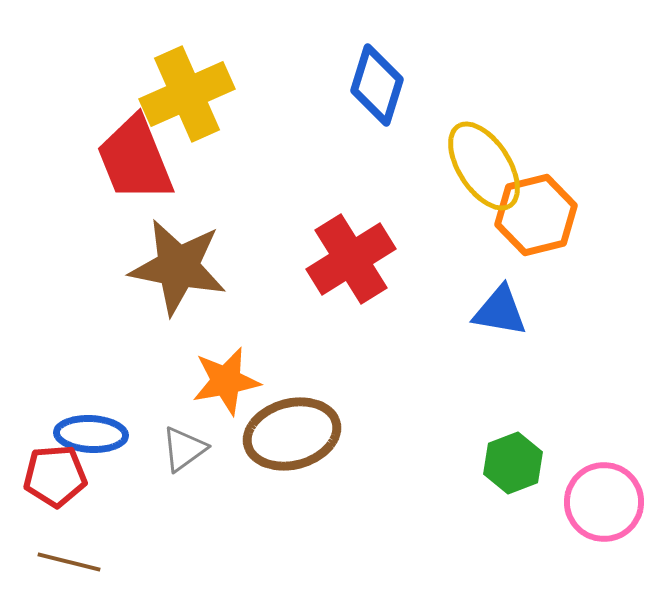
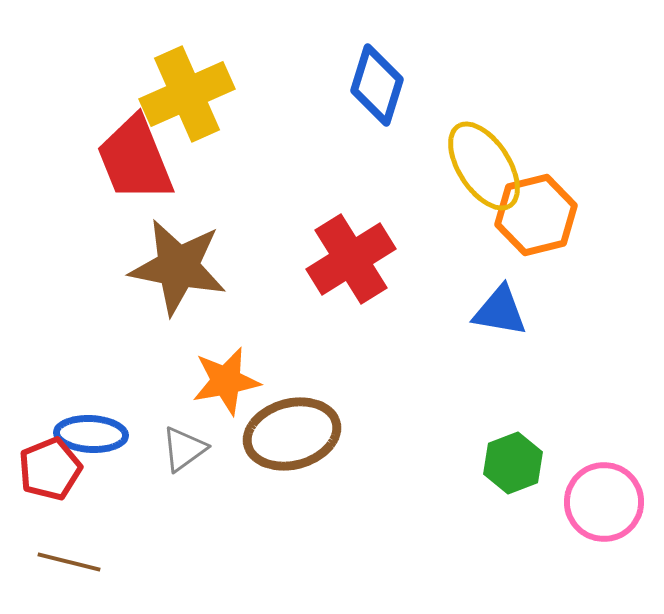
red pentagon: moved 5 px left, 7 px up; rotated 18 degrees counterclockwise
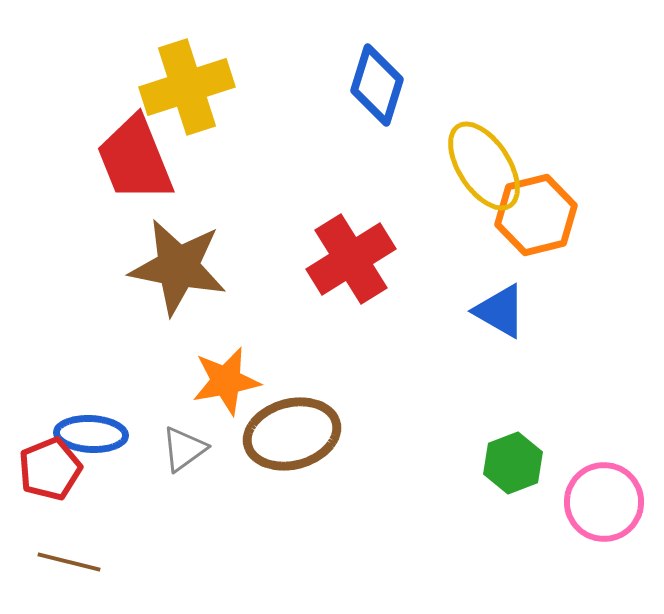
yellow cross: moved 7 px up; rotated 6 degrees clockwise
blue triangle: rotated 20 degrees clockwise
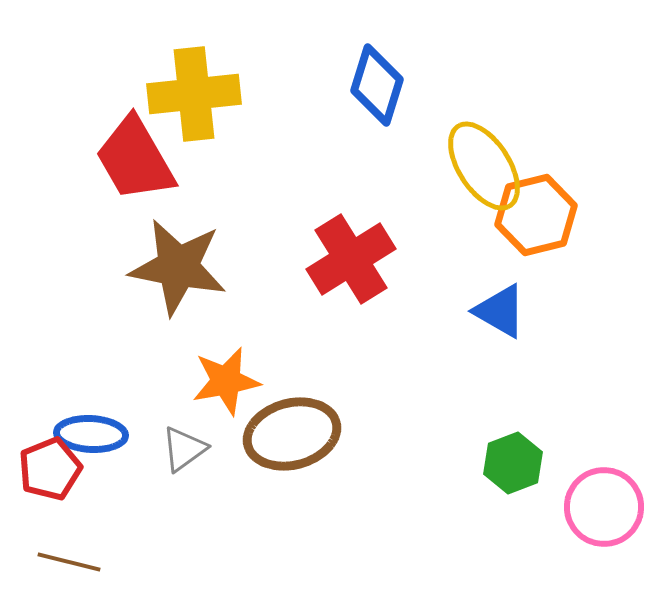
yellow cross: moved 7 px right, 7 px down; rotated 12 degrees clockwise
red trapezoid: rotated 8 degrees counterclockwise
pink circle: moved 5 px down
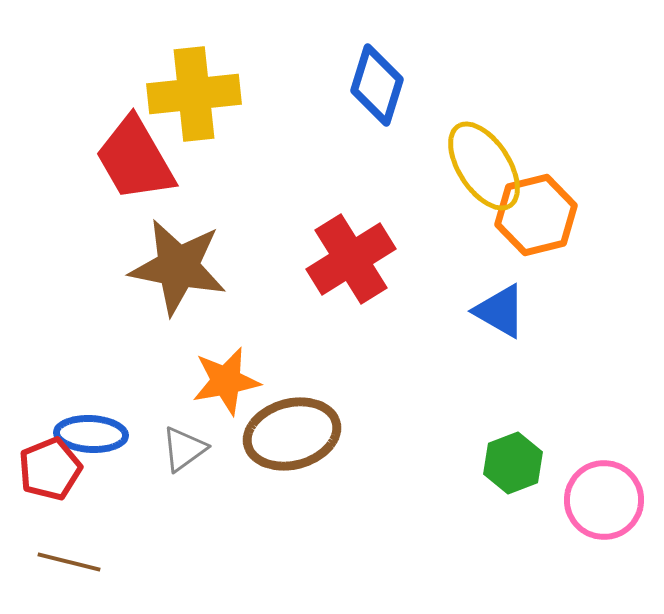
pink circle: moved 7 px up
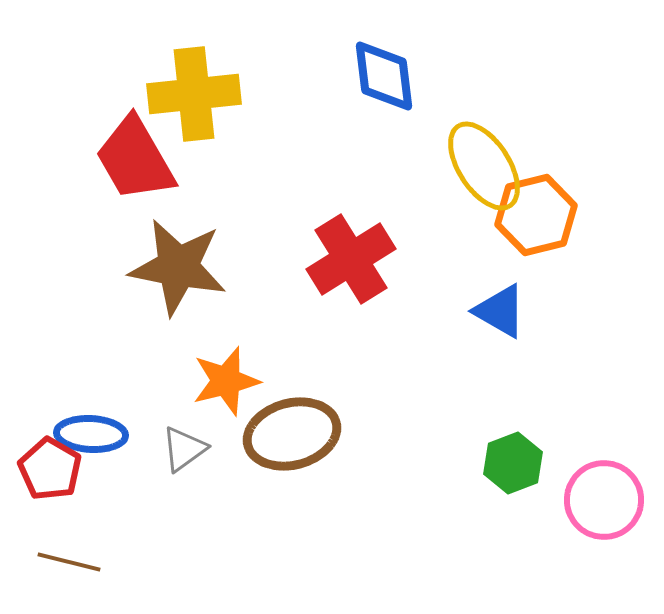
blue diamond: moved 7 px right, 9 px up; rotated 24 degrees counterclockwise
orange star: rotated 4 degrees counterclockwise
red pentagon: rotated 20 degrees counterclockwise
